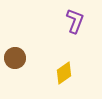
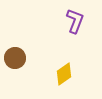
yellow diamond: moved 1 px down
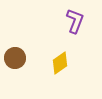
yellow diamond: moved 4 px left, 11 px up
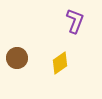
brown circle: moved 2 px right
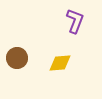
yellow diamond: rotated 30 degrees clockwise
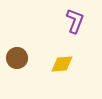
yellow diamond: moved 2 px right, 1 px down
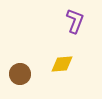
brown circle: moved 3 px right, 16 px down
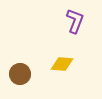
yellow diamond: rotated 10 degrees clockwise
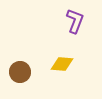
brown circle: moved 2 px up
